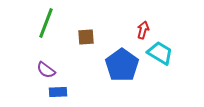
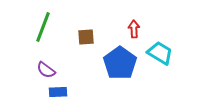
green line: moved 3 px left, 4 px down
red arrow: moved 9 px left, 1 px up; rotated 18 degrees counterclockwise
blue pentagon: moved 2 px left, 2 px up
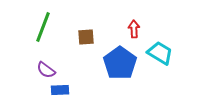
blue rectangle: moved 2 px right, 2 px up
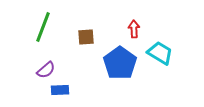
purple semicircle: rotated 78 degrees counterclockwise
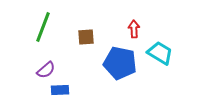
blue pentagon: rotated 24 degrees counterclockwise
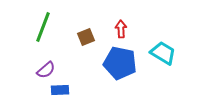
red arrow: moved 13 px left
brown square: rotated 18 degrees counterclockwise
cyan trapezoid: moved 3 px right
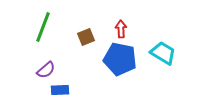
blue pentagon: moved 4 px up
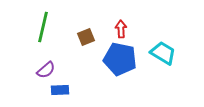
green line: rotated 8 degrees counterclockwise
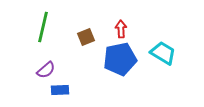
blue pentagon: rotated 24 degrees counterclockwise
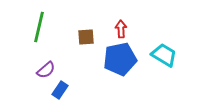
green line: moved 4 px left
brown square: rotated 18 degrees clockwise
cyan trapezoid: moved 1 px right, 2 px down
blue rectangle: rotated 54 degrees counterclockwise
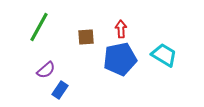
green line: rotated 16 degrees clockwise
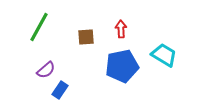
blue pentagon: moved 2 px right, 7 px down
